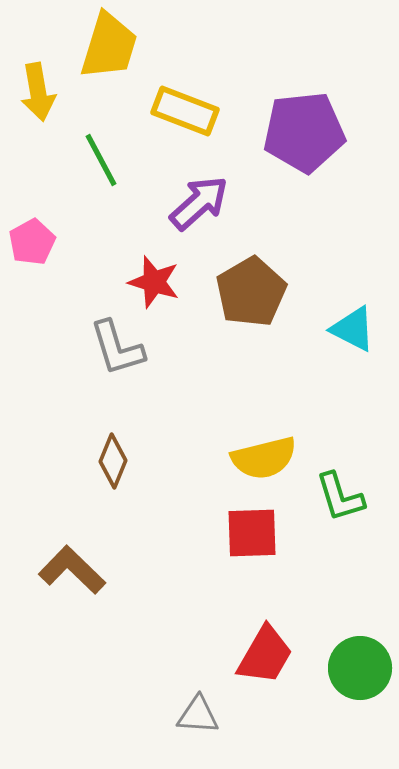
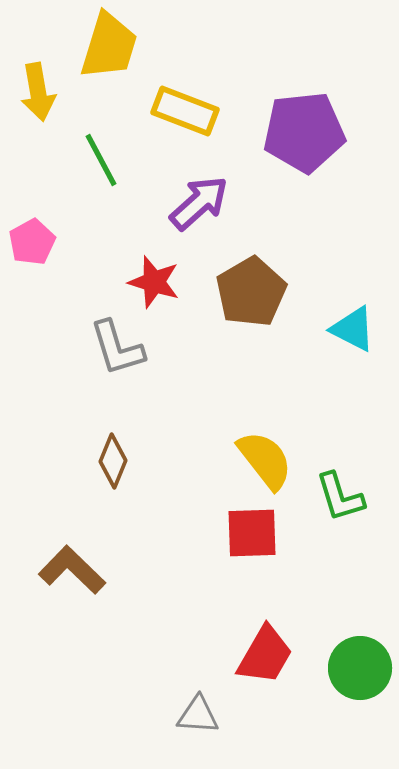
yellow semicircle: moved 1 px right, 2 px down; rotated 114 degrees counterclockwise
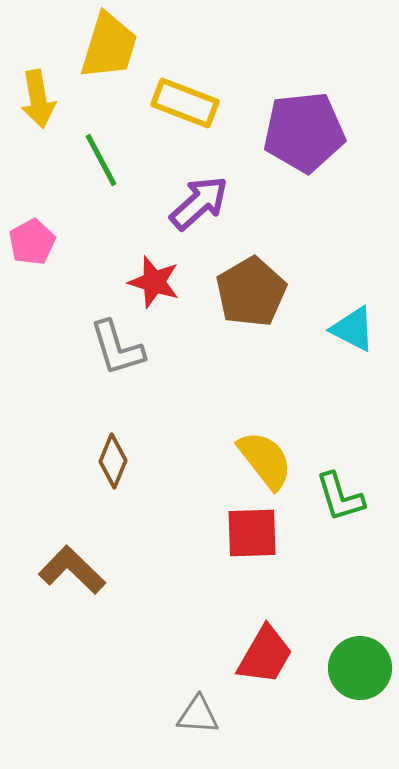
yellow arrow: moved 7 px down
yellow rectangle: moved 8 px up
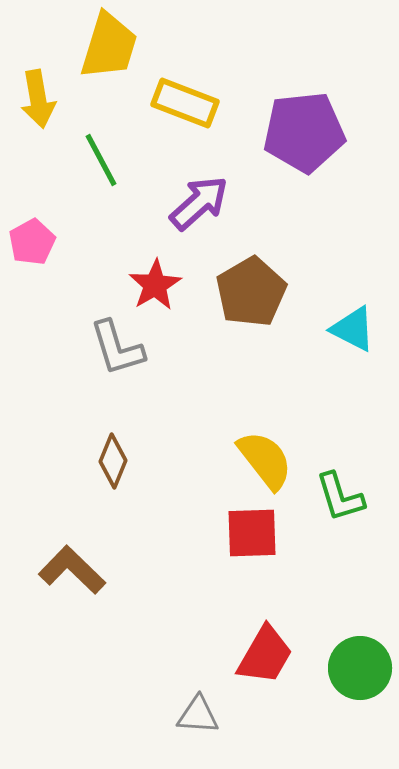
red star: moved 1 px right, 3 px down; rotated 24 degrees clockwise
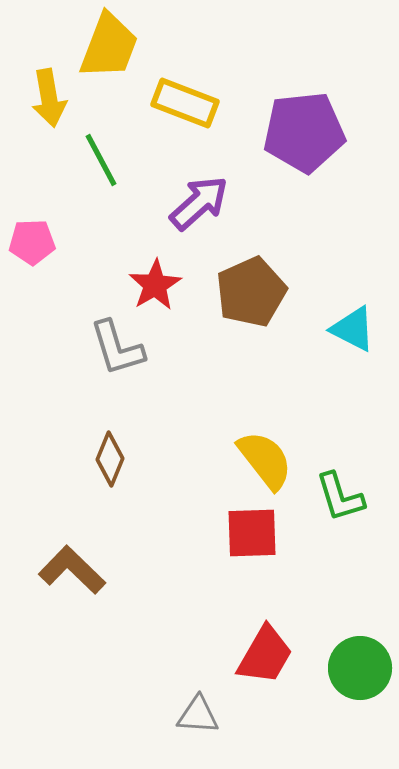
yellow trapezoid: rotated 4 degrees clockwise
yellow arrow: moved 11 px right, 1 px up
pink pentagon: rotated 27 degrees clockwise
brown pentagon: rotated 6 degrees clockwise
brown diamond: moved 3 px left, 2 px up
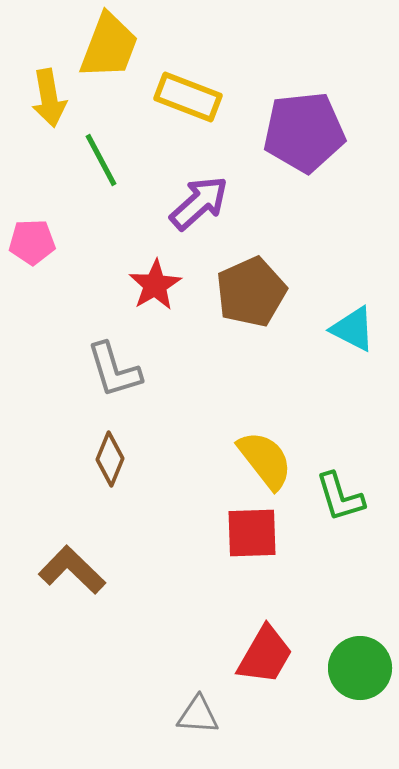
yellow rectangle: moved 3 px right, 6 px up
gray L-shape: moved 3 px left, 22 px down
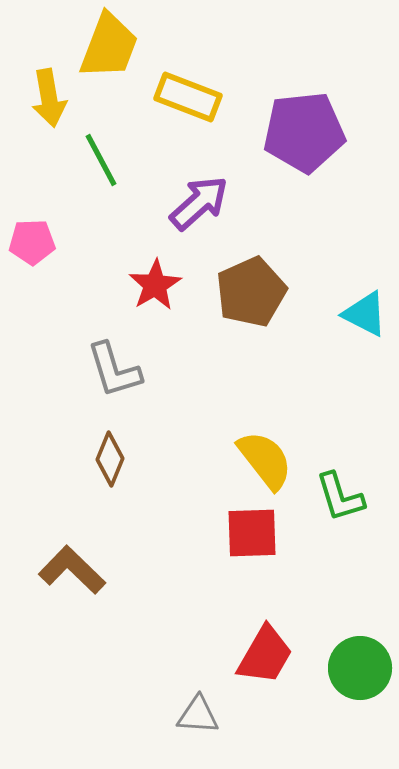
cyan triangle: moved 12 px right, 15 px up
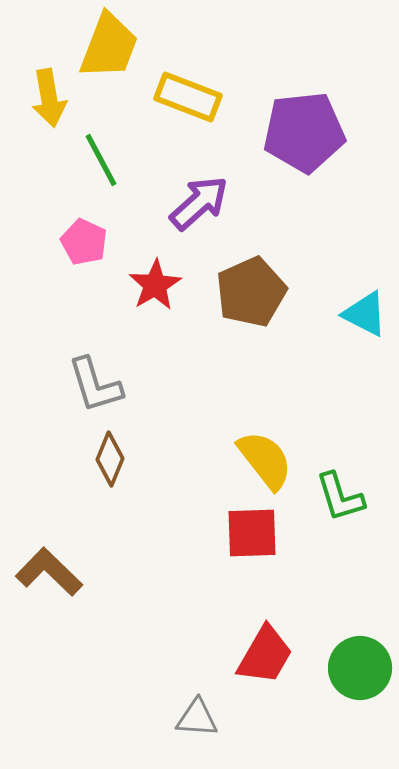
pink pentagon: moved 52 px right; rotated 27 degrees clockwise
gray L-shape: moved 19 px left, 15 px down
brown L-shape: moved 23 px left, 2 px down
gray triangle: moved 1 px left, 3 px down
